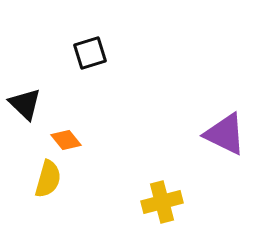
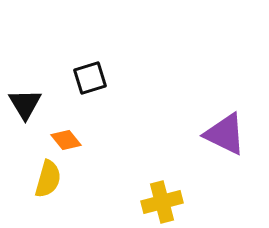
black square: moved 25 px down
black triangle: rotated 15 degrees clockwise
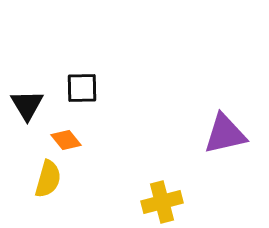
black square: moved 8 px left, 10 px down; rotated 16 degrees clockwise
black triangle: moved 2 px right, 1 px down
purple triangle: rotated 39 degrees counterclockwise
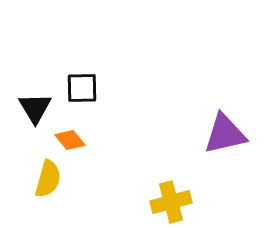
black triangle: moved 8 px right, 3 px down
orange diamond: moved 4 px right
yellow cross: moved 9 px right
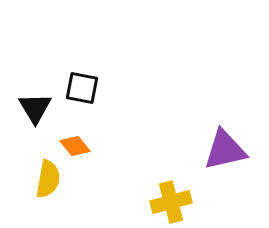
black square: rotated 12 degrees clockwise
purple triangle: moved 16 px down
orange diamond: moved 5 px right, 6 px down
yellow semicircle: rotated 6 degrees counterclockwise
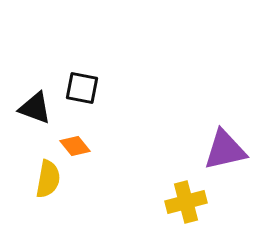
black triangle: rotated 39 degrees counterclockwise
yellow cross: moved 15 px right
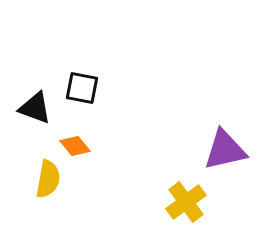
yellow cross: rotated 21 degrees counterclockwise
